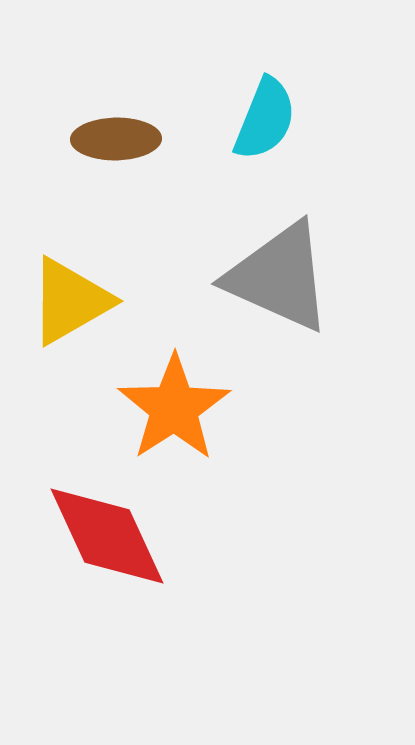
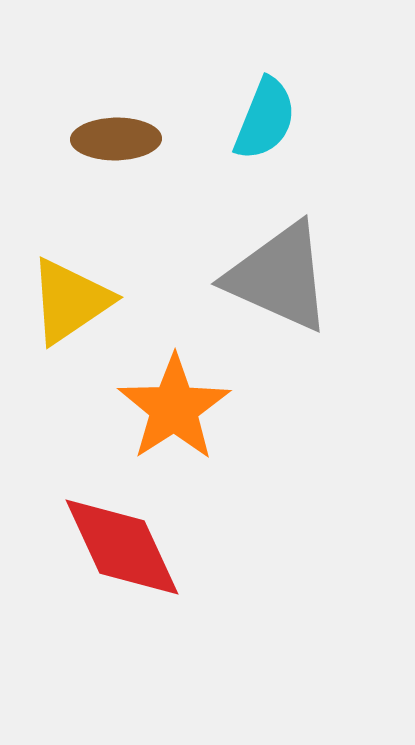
yellow triangle: rotated 4 degrees counterclockwise
red diamond: moved 15 px right, 11 px down
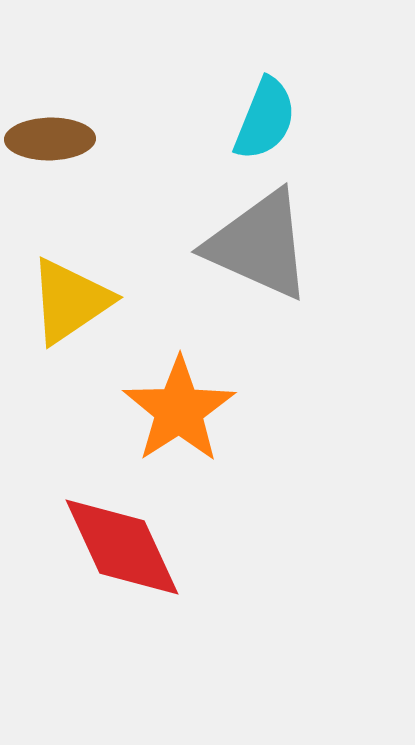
brown ellipse: moved 66 px left
gray triangle: moved 20 px left, 32 px up
orange star: moved 5 px right, 2 px down
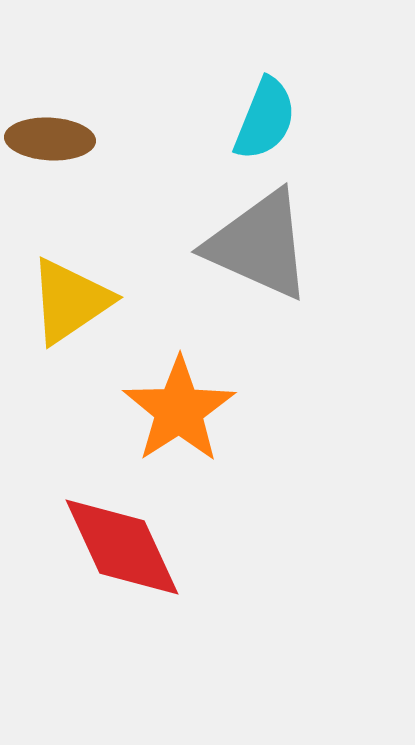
brown ellipse: rotated 4 degrees clockwise
